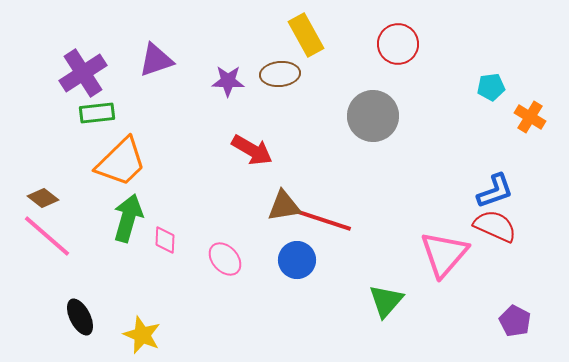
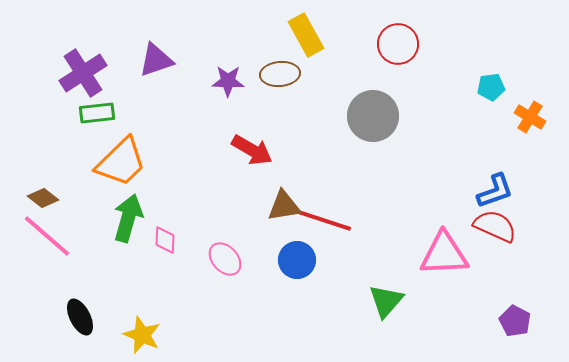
pink triangle: rotated 46 degrees clockwise
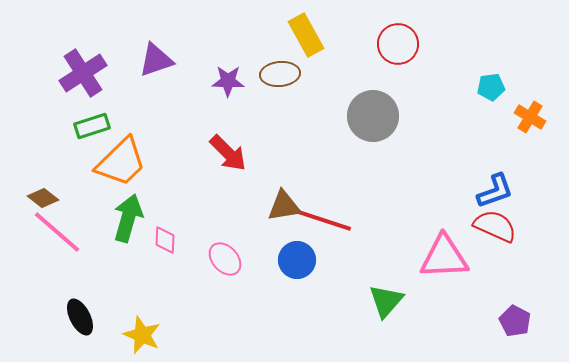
green rectangle: moved 5 px left, 13 px down; rotated 12 degrees counterclockwise
red arrow: moved 24 px left, 3 px down; rotated 15 degrees clockwise
pink line: moved 10 px right, 4 px up
pink triangle: moved 3 px down
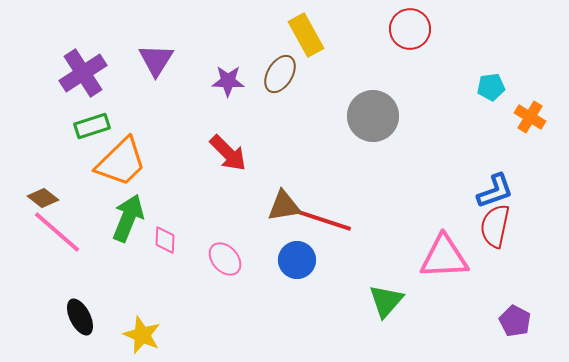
red circle: moved 12 px right, 15 px up
purple triangle: rotated 39 degrees counterclockwise
brown ellipse: rotated 54 degrees counterclockwise
green arrow: rotated 6 degrees clockwise
red semicircle: rotated 102 degrees counterclockwise
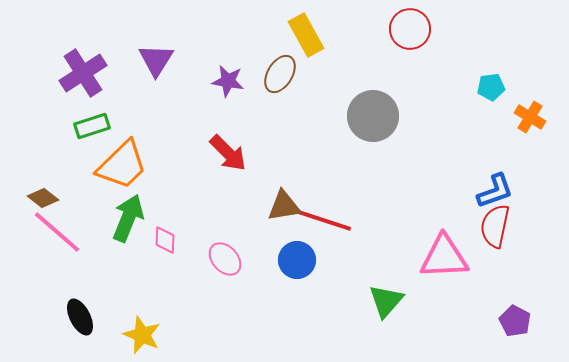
purple star: rotated 8 degrees clockwise
orange trapezoid: moved 1 px right, 3 px down
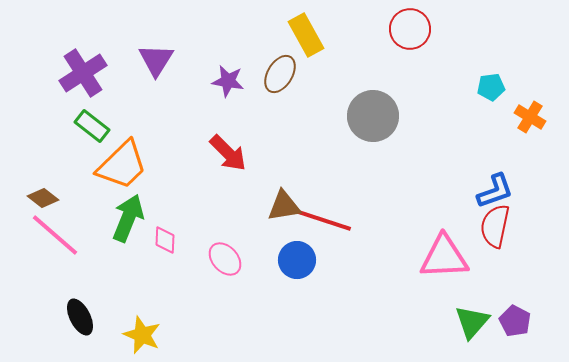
green rectangle: rotated 56 degrees clockwise
pink line: moved 2 px left, 3 px down
green triangle: moved 86 px right, 21 px down
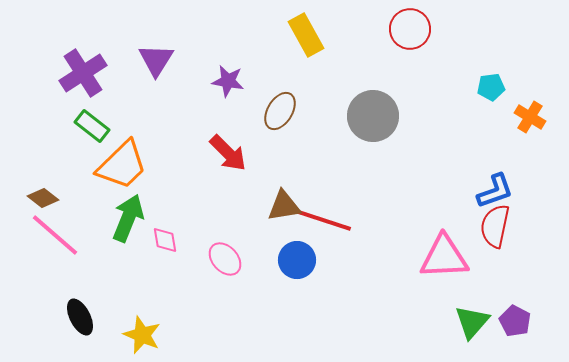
brown ellipse: moved 37 px down
pink diamond: rotated 12 degrees counterclockwise
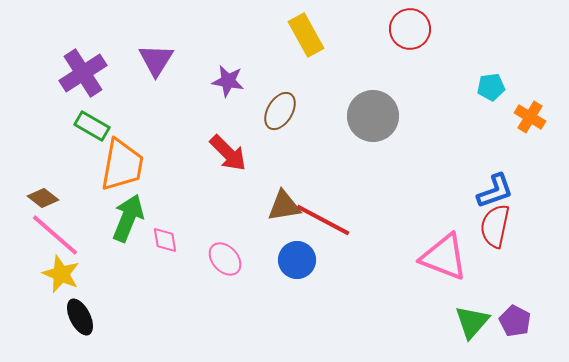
green rectangle: rotated 8 degrees counterclockwise
orange trapezoid: rotated 36 degrees counterclockwise
red line: rotated 10 degrees clockwise
pink triangle: rotated 24 degrees clockwise
yellow star: moved 81 px left, 61 px up
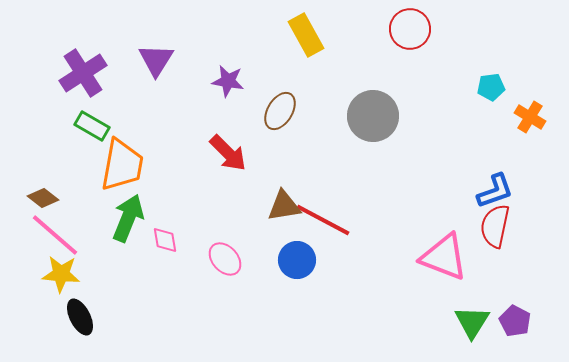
yellow star: rotated 18 degrees counterclockwise
green triangle: rotated 9 degrees counterclockwise
